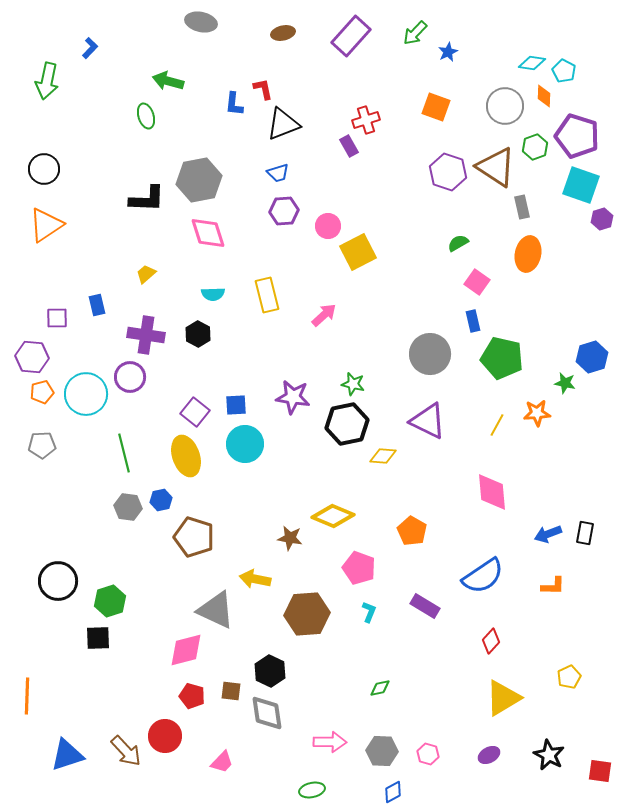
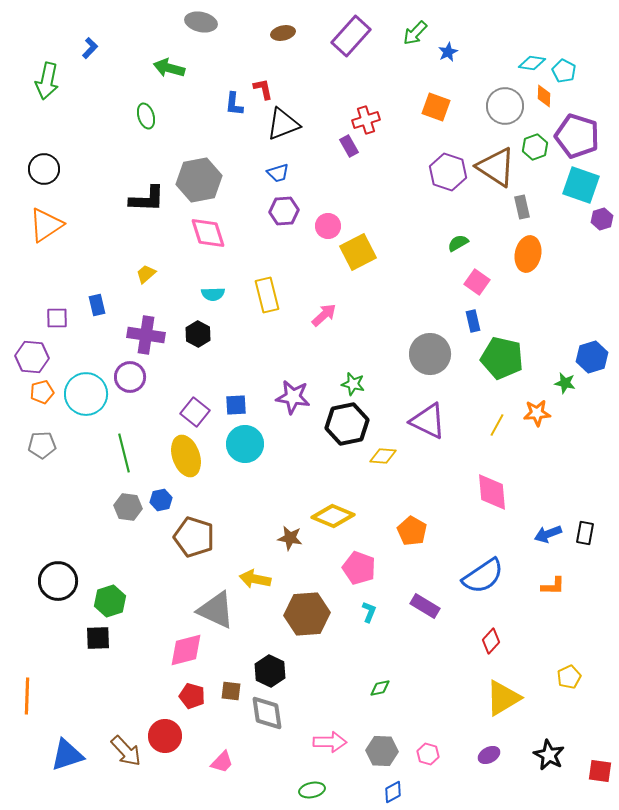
green arrow at (168, 81): moved 1 px right, 13 px up
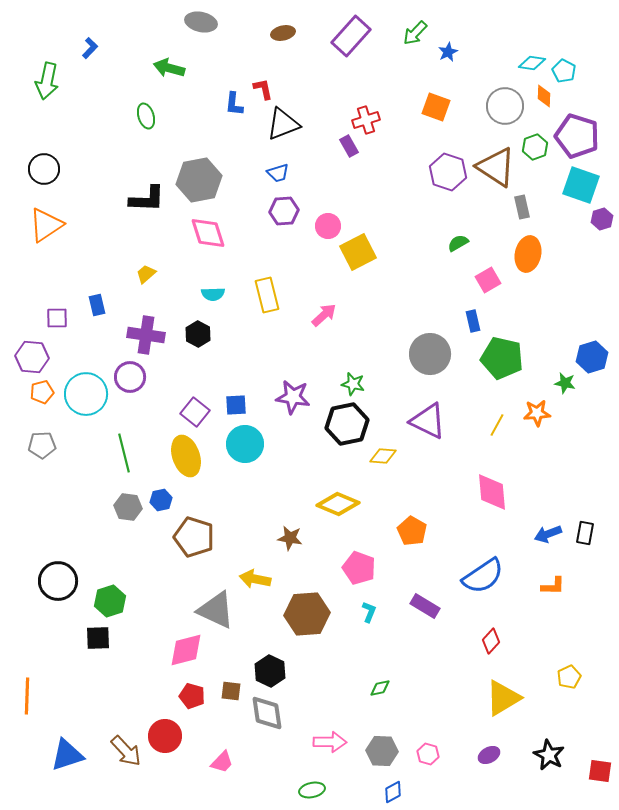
pink square at (477, 282): moved 11 px right, 2 px up; rotated 25 degrees clockwise
yellow diamond at (333, 516): moved 5 px right, 12 px up
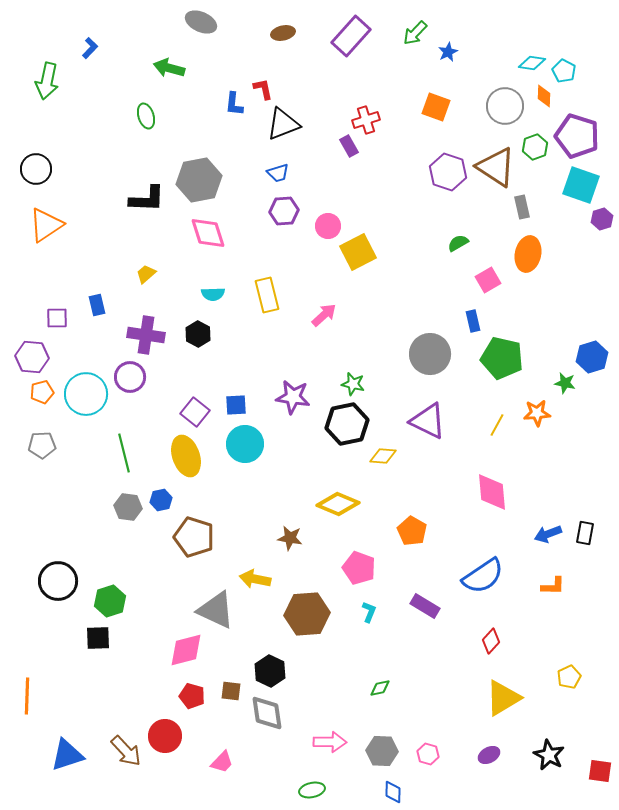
gray ellipse at (201, 22): rotated 12 degrees clockwise
black circle at (44, 169): moved 8 px left
blue diamond at (393, 792): rotated 60 degrees counterclockwise
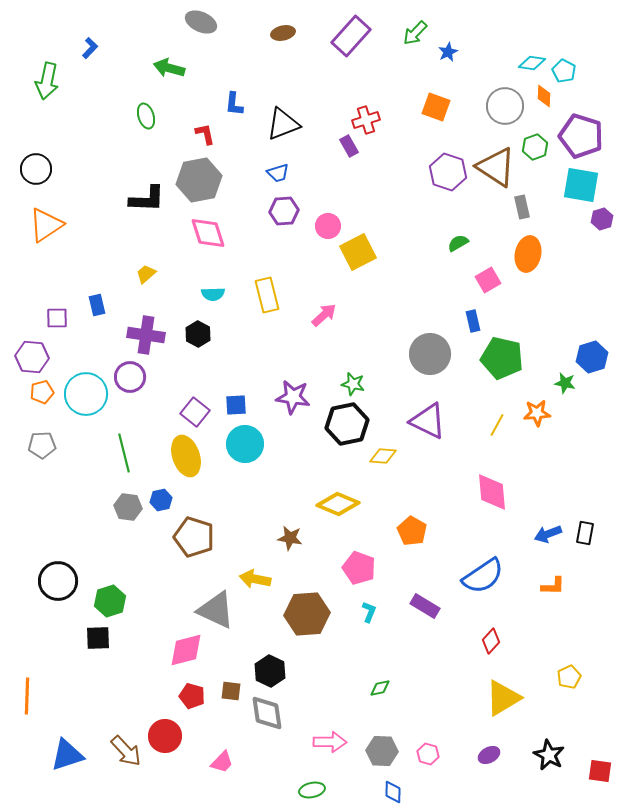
red L-shape at (263, 89): moved 58 px left, 45 px down
purple pentagon at (577, 136): moved 4 px right
cyan square at (581, 185): rotated 9 degrees counterclockwise
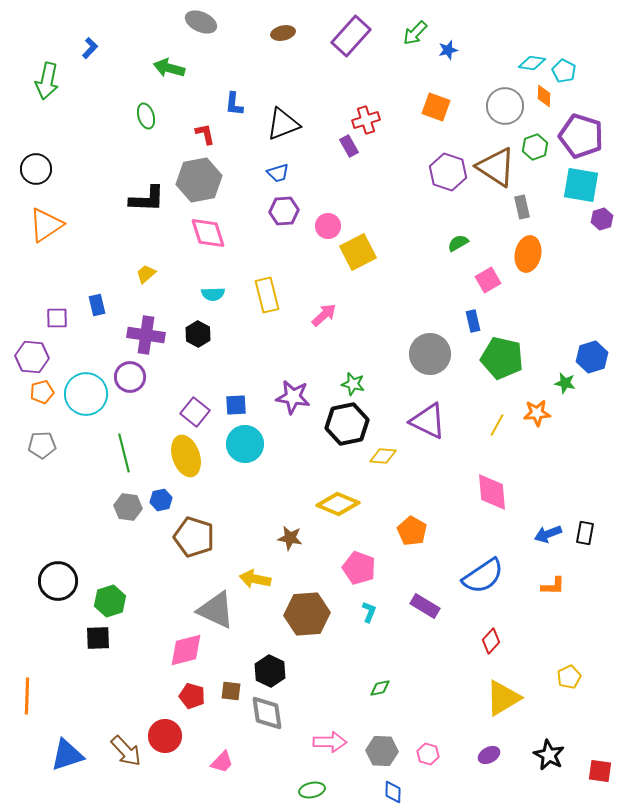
blue star at (448, 52): moved 2 px up; rotated 12 degrees clockwise
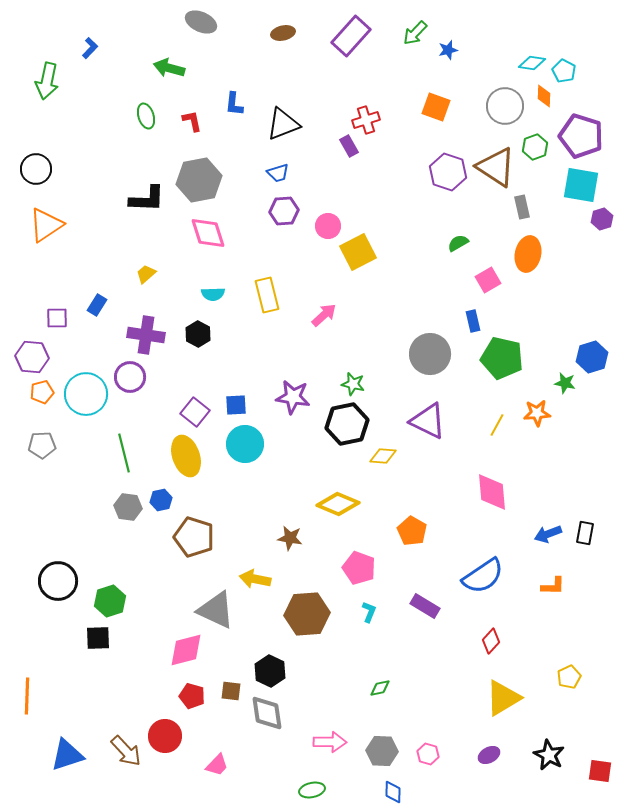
red L-shape at (205, 134): moved 13 px left, 13 px up
blue rectangle at (97, 305): rotated 45 degrees clockwise
pink trapezoid at (222, 762): moved 5 px left, 3 px down
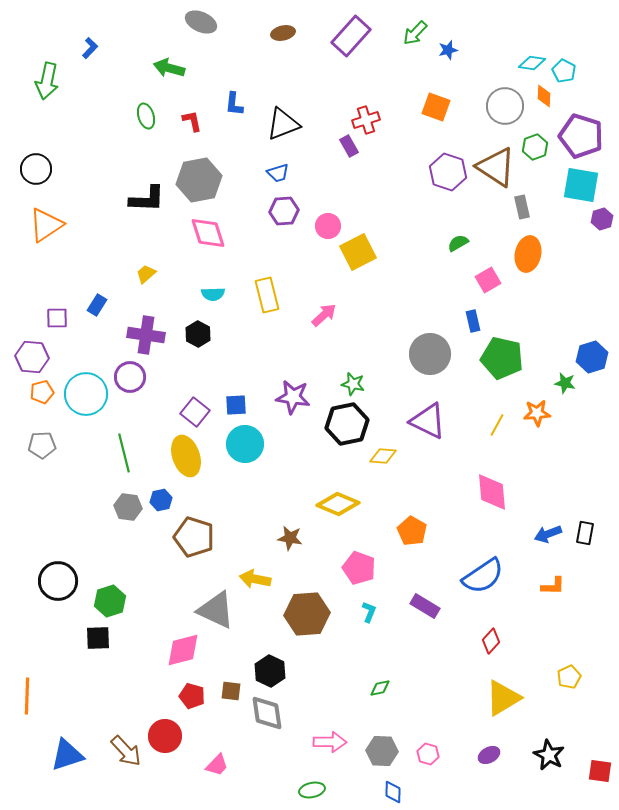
pink diamond at (186, 650): moved 3 px left
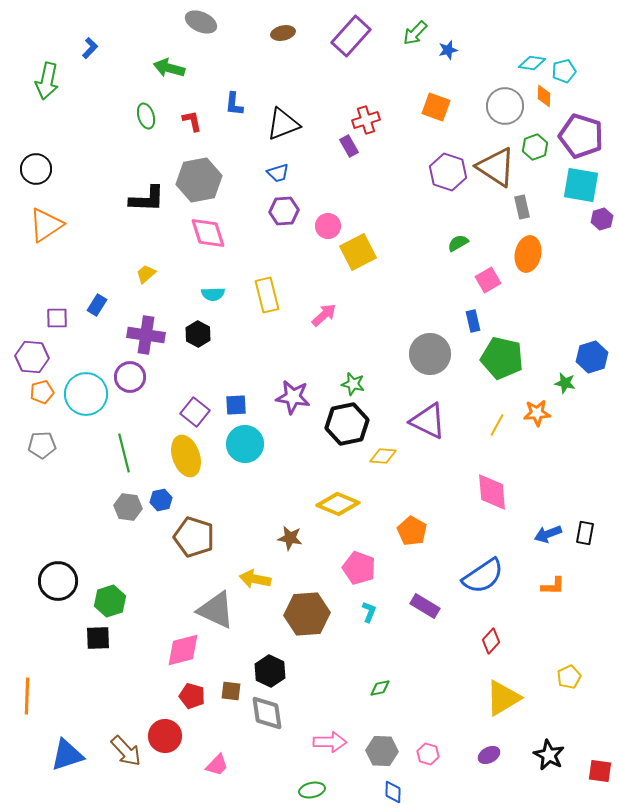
cyan pentagon at (564, 71): rotated 30 degrees clockwise
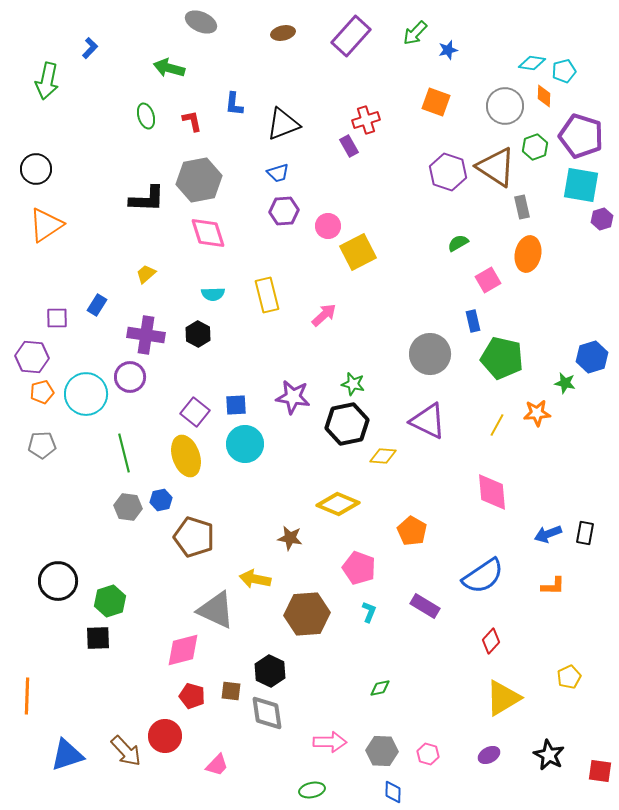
orange square at (436, 107): moved 5 px up
